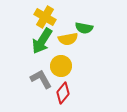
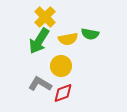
yellow cross: rotated 15 degrees clockwise
green semicircle: moved 6 px right, 6 px down
green arrow: moved 3 px left
gray L-shape: moved 1 px left, 5 px down; rotated 30 degrees counterclockwise
red diamond: rotated 30 degrees clockwise
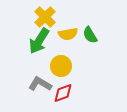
green semicircle: moved 1 px down; rotated 48 degrees clockwise
yellow semicircle: moved 5 px up
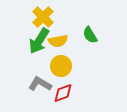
yellow cross: moved 2 px left
yellow semicircle: moved 10 px left, 7 px down
